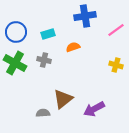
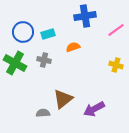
blue circle: moved 7 px right
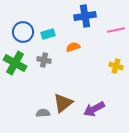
pink line: rotated 24 degrees clockwise
yellow cross: moved 1 px down
brown triangle: moved 4 px down
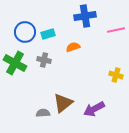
blue circle: moved 2 px right
yellow cross: moved 9 px down
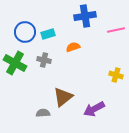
brown triangle: moved 6 px up
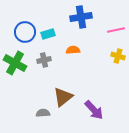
blue cross: moved 4 px left, 1 px down
orange semicircle: moved 3 px down; rotated 16 degrees clockwise
gray cross: rotated 24 degrees counterclockwise
yellow cross: moved 2 px right, 19 px up
purple arrow: moved 1 px down; rotated 105 degrees counterclockwise
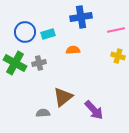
gray cross: moved 5 px left, 3 px down
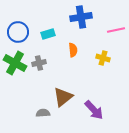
blue circle: moved 7 px left
orange semicircle: rotated 88 degrees clockwise
yellow cross: moved 15 px left, 2 px down
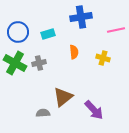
orange semicircle: moved 1 px right, 2 px down
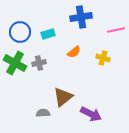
blue circle: moved 2 px right
orange semicircle: rotated 56 degrees clockwise
purple arrow: moved 3 px left, 4 px down; rotated 20 degrees counterclockwise
